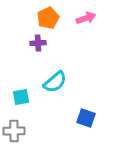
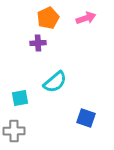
cyan square: moved 1 px left, 1 px down
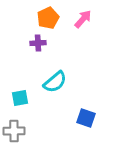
pink arrow: moved 3 px left, 1 px down; rotated 30 degrees counterclockwise
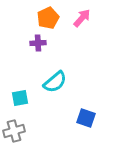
pink arrow: moved 1 px left, 1 px up
gray cross: rotated 15 degrees counterclockwise
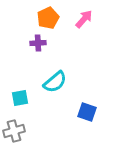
pink arrow: moved 2 px right, 1 px down
blue square: moved 1 px right, 6 px up
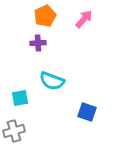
orange pentagon: moved 3 px left, 2 px up
cyan semicircle: moved 3 px left, 1 px up; rotated 60 degrees clockwise
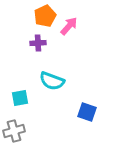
pink arrow: moved 15 px left, 7 px down
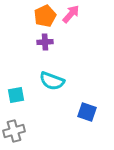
pink arrow: moved 2 px right, 12 px up
purple cross: moved 7 px right, 1 px up
cyan square: moved 4 px left, 3 px up
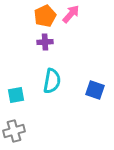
cyan semicircle: rotated 100 degrees counterclockwise
blue square: moved 8 px right, 22 px up
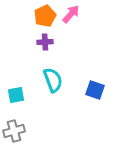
cyan semicircle: moved 1 px right, 1 px up; rotated 30 degrees counterclockwise
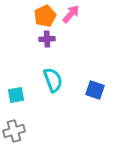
purple cross: moved 2 px right, 3 px up
